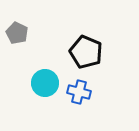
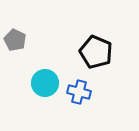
gray pentagon: moved 2 px left, 7 px down
black pentagon: moved 10 px right
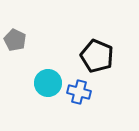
black pentagon: moved 1 px right, 4 px down
cyan circle: moved 3 px right
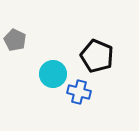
cyan circle: moved 5 px right, 9 px up
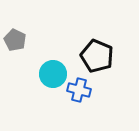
blue cross: moved 2 px up
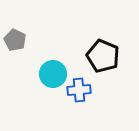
black pentagon: moved 6 px right
blue cross: rotated 20 degrees counterclockwise
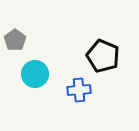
gray pentagon: rotated 10 degrees clockwise
cyan circle: moved 18 px left
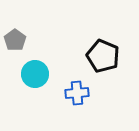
blue cross: moved 2 px left, 3 px down
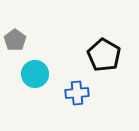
black pentagon: moved 1 px right, 1 px up; rotated 8 degrees clockwise
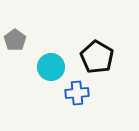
black pentagon: moved 7 px left, 2 px down
cyan circle: moved 16 px right, 7 px up
